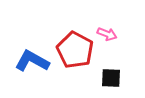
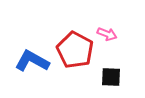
black square: moved 1 px up
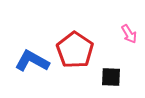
pink arrow: moved 22 px right; rotated 36 degrees clockwise
red pentagon: rotated 6 degrees clockwise
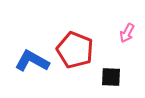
pink arrow: moved 2 px left, 1 px up; rotated 60 degrees clockwise
red pentagon: rotated 12 degrees counterclockwise
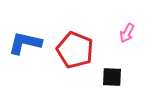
blue L-shape: moved 7 px left, 18 px up; rotated 16 degrees counterclockwise
black square: moved 1 px right
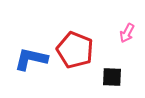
blue L-shape: moved 6 px right, 16 px down
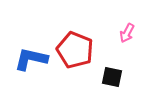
black square: rotated 10 degrees clockwise
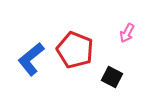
blue L-shape: rotated 52 degrees counterclockwise
black square: rotated 15 degrees clockwise
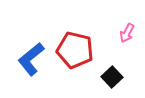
red pentagon: rotated 9 degrees counterclockwise
black square: rotated 20 degrees clockwise
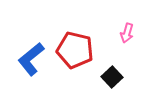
pink arrow: rotated 12 degrees counterclockwise
